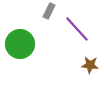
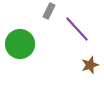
brown star: rotated 24 degrees counterclockwise
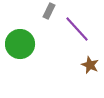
brown star: rotated 30 degrees counterclockwise
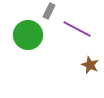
purple line: rotated 20 degrees counterclockwise
green circle: moved 8 px right, 9 px up
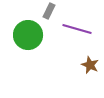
purple line: rotated 12 degrees counterclockwise
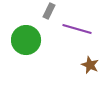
green circle: moved 2 px left, 5 px down
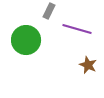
brown star: moved 2 px left
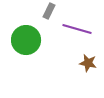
brown star: moved 2 px up; rotated 12 degrees counterclockwise
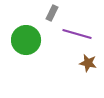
gray rectangle: moved 3 px right, 2 px down
purple line: moved 5 px down
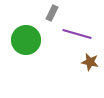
brown star: moved 2 px right, 1 px up
